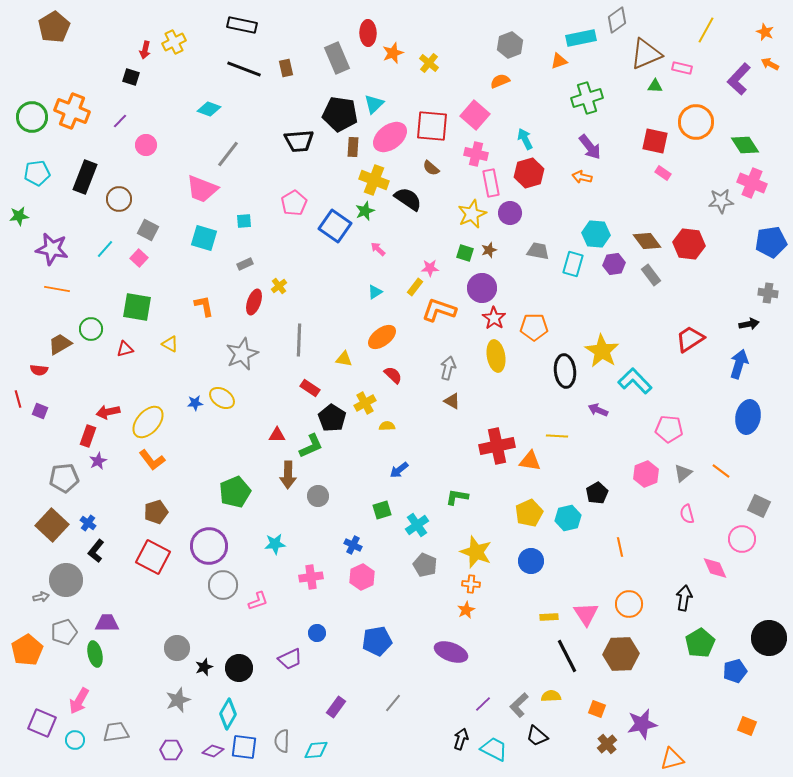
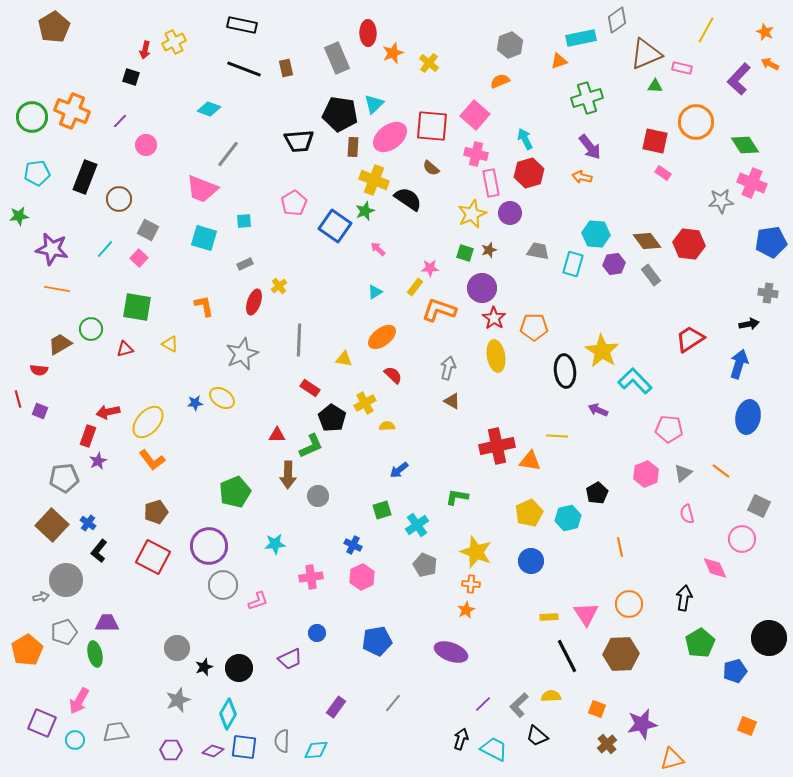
black L-shape at (96, 551): moved 3 px right
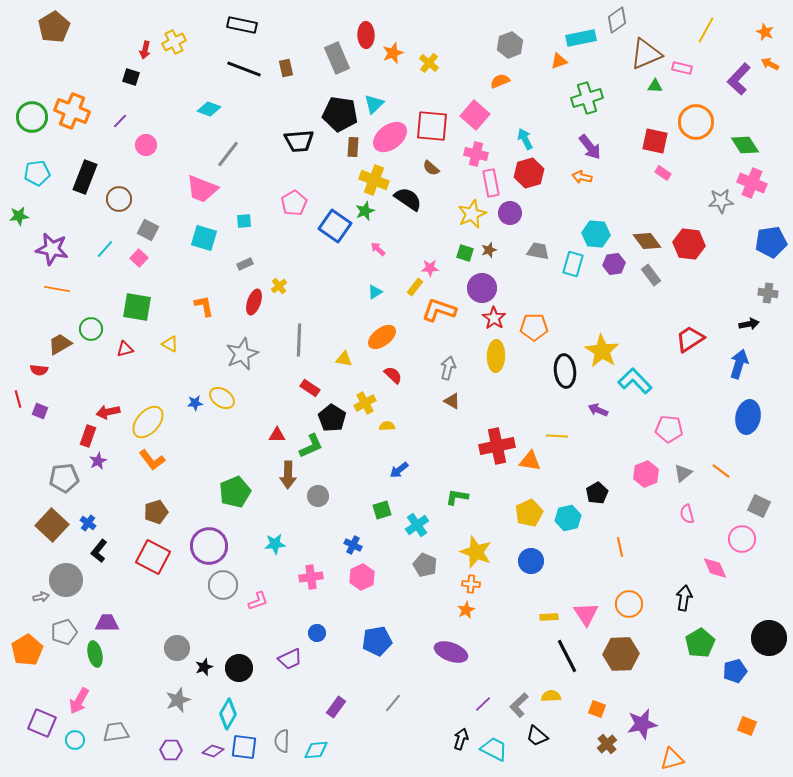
red ellipse at (368, 33): moved 2 px left, 2 px down
yellow ellipse at (496, 356): rotated 12 degrees clockwise
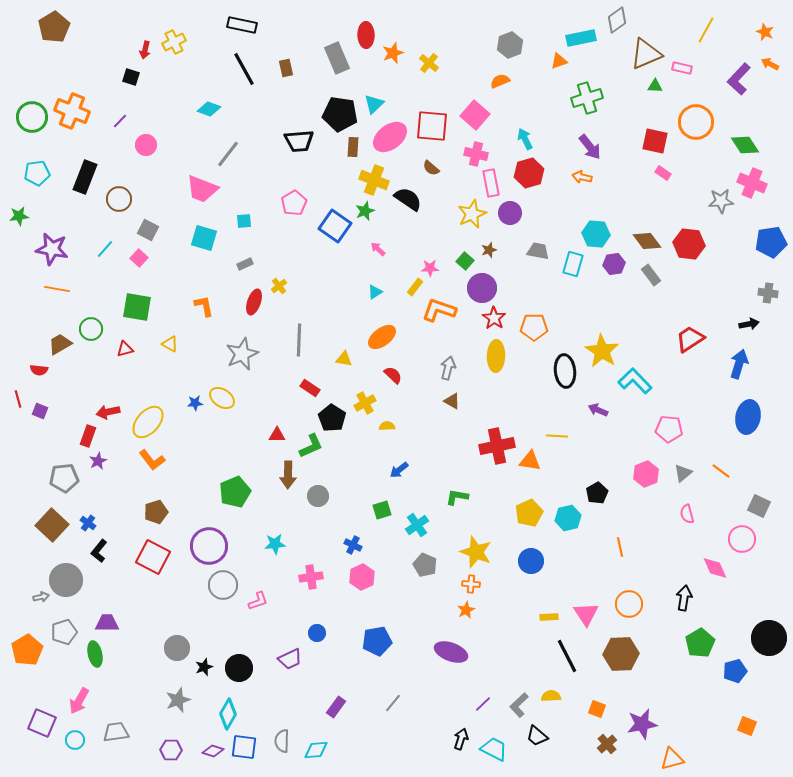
black line at (244, 69): rotated 40 degrees clockwise
green square at (465, 253): moved 8 px down; rotated 24 degrees clockwise
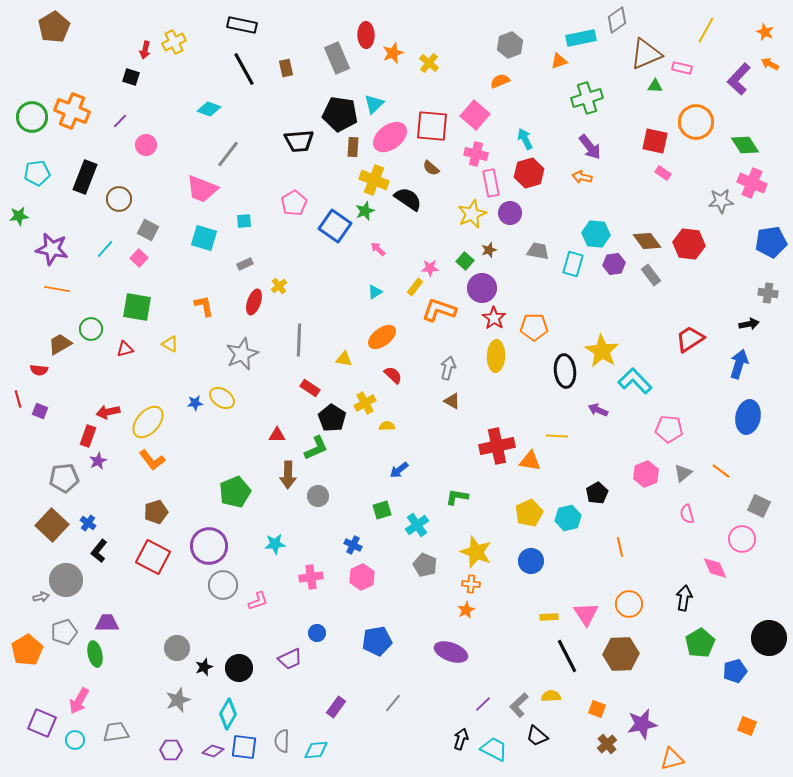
green L-shape at (311, 446): moved 5 px right, 2 px down
